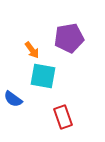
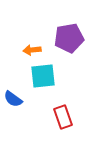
orange arrow: rotated 120 degrees clockwise
cyan square: rotated 16 degrees counterclockwise
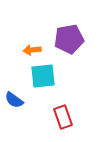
purple pentagon: moved 1 px down
blue semicircle: moved 1 px right, 1 px down
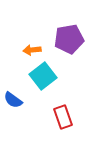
cyan square: rotated 32 degrees counterclockwise
blue semicircle: moved 1 px left
